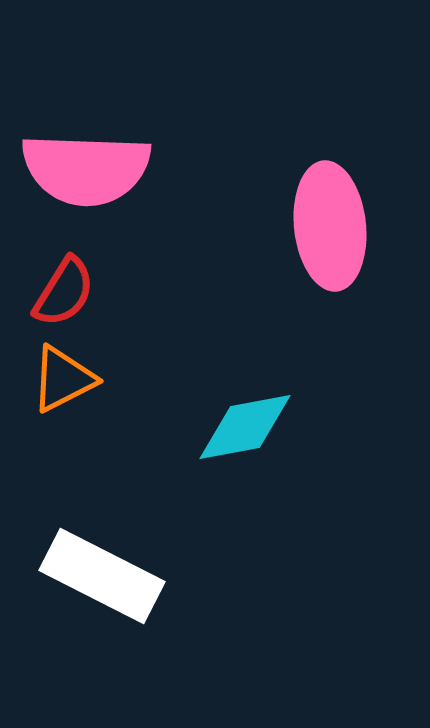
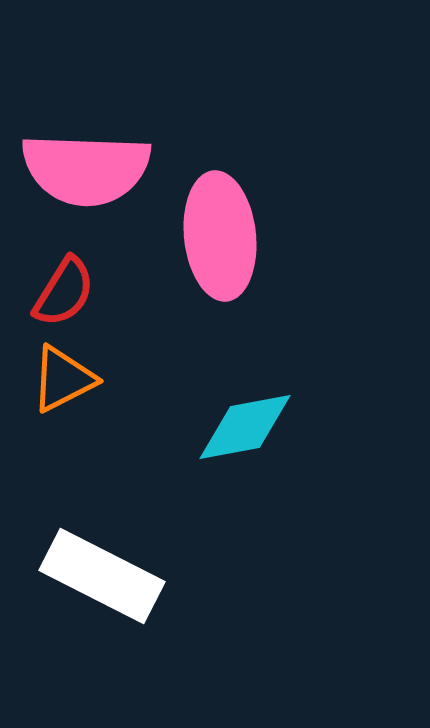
pink ellipse: moved 110 px left, 10 px down
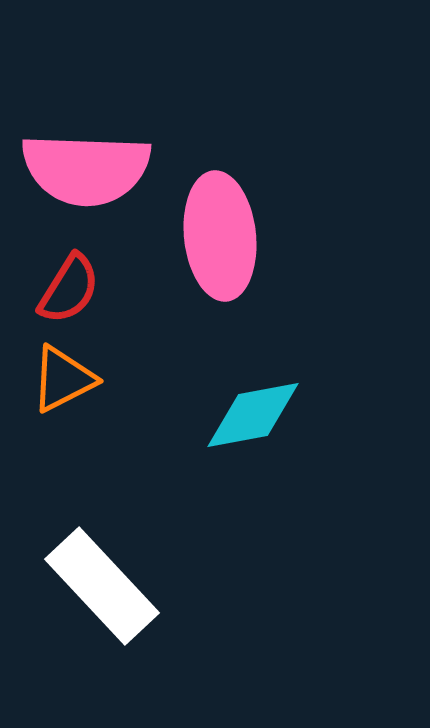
red semicircle: moved 5 px right, 3 px up
cyan diamond: moved 8 px right, 12 px up
white rectangle: moved 10 px down; rotated 20 degrees clockwise
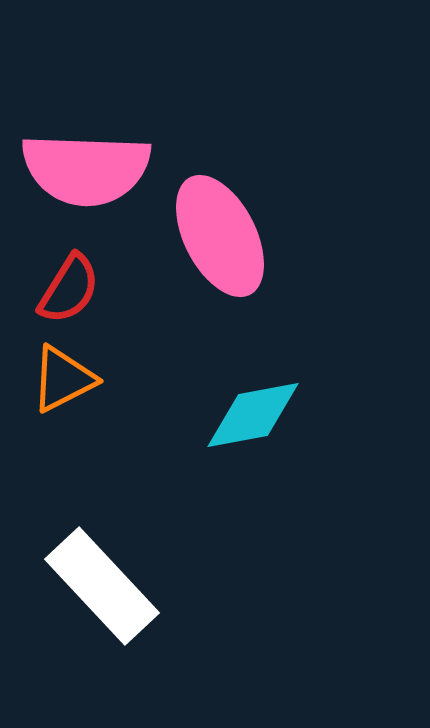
pink ellipse: rotated 21 degrees counterclockwise
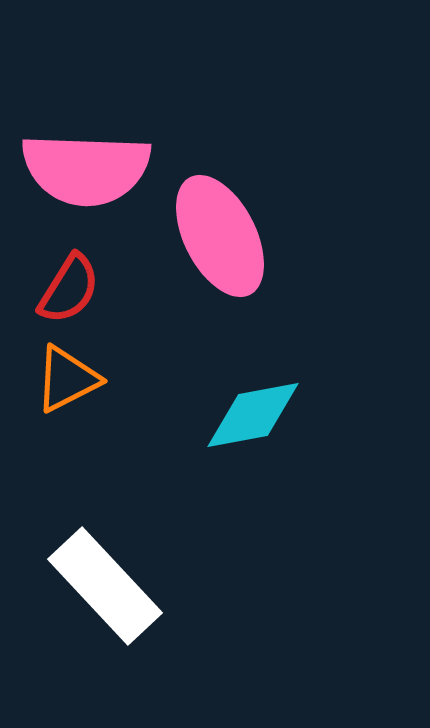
orange triangle: moved 4 px right
white rectangle: moved 3 px right
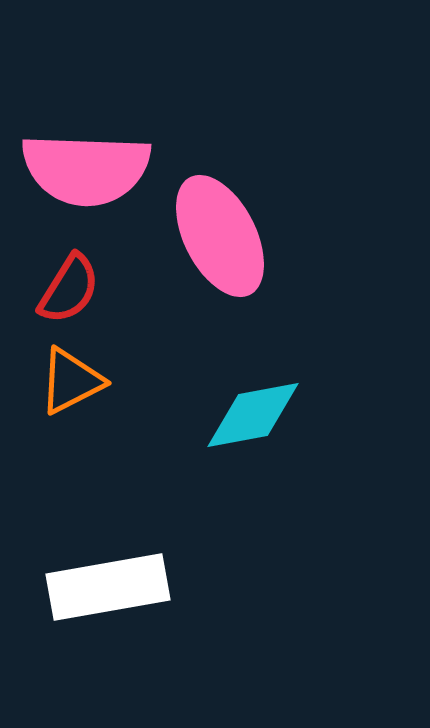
orange triangle: moved 4 px right, 2 px down
white rectangle: moved 3 px right, 1 px down; rotated 57 degrees counterclockwise
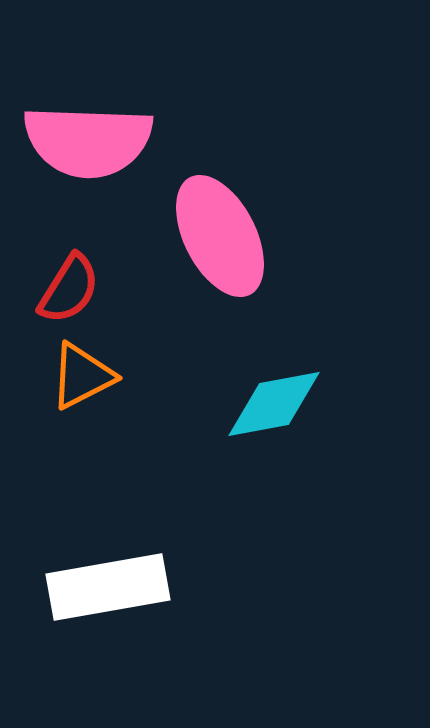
pink semicircle: moved 2 px right, 28 px up
orange triangle: moved 11 px right, 5 px up
cyan diamond: moved 21 px right, 11 px up
